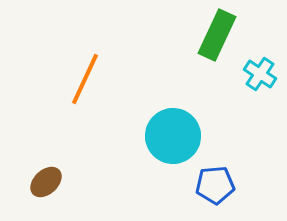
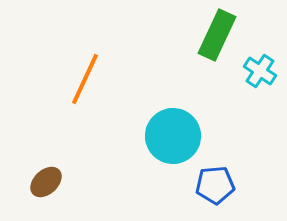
cyan cross: moved 3 px up
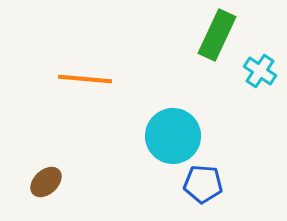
orange line: rotated 70 degrees clockwise
blue pentagon: moved 12 px left, 1 px up; rotated 9 degrees clockwise
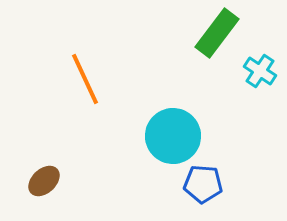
green rectangle: moved 2 px up; rotated 12 degrees clockwise
orange line: rotated 60 degrees clockwise
brown ellipse: moved 2 px left, 1 px up
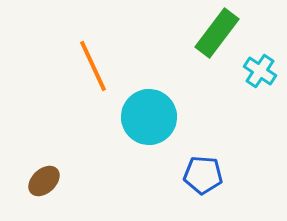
orange line: moved 8 px right, 13 px up
cyan circle: moved 24 px left, 19 px up
blue pentagon: moved 9 px up
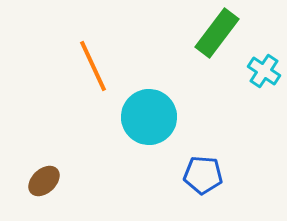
cyan cross: moved 4 px right
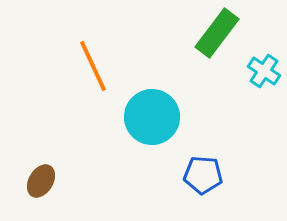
cyan circle: moved 3 px right
brown ellipse: moved 3 px left; rotated 16 degrees counterclockwise
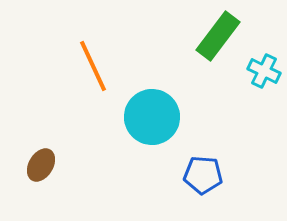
green rectangle: moved 1 px right, 3 px down
cyan cross: rotated 8 degrees counterclockwise
brown ellipse: moved 16 px up
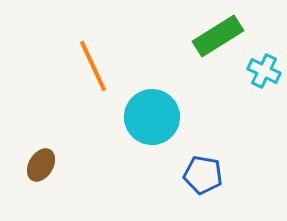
green rectangle: rotated 21 degrees clockwise
blue pentagon: rotated 6 degrees clockwise
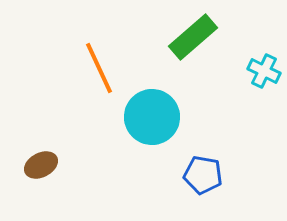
green rectangle: moved 25 px left, 1 px down; rotated 9 degrees counterclockwise
orange line: moved 6 px right, 2 px down
brown ellipse: rotated 32 degrees clockwise
